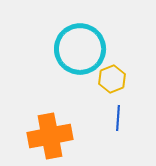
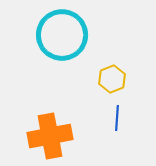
cyan circle: moved 18 px left, 14 px up
blue line: moved 1 px left
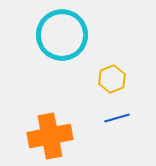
blue line: rotated 70 degrees clockwise
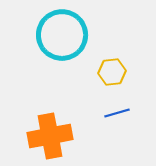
yellow hexagon: moved 7 px up; rotated 16 degrees clockwise
blue line: moved 5 px up
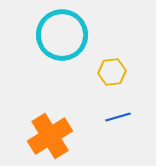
blue line: moved 1 px right, 4 px down
orange cross: rotated 21 degrees counterclockwise
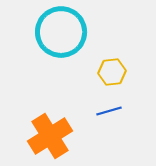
cyan circle: moved 1 px left, 3 px up
blue line: moved 9 px left, 6 px up
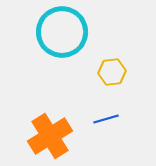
cyan circle: moved 1 px right
blue line: moved 3 px left, 8 px down
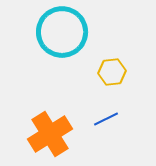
blue line: rotated 10 degrees counterclockwise
orange cross: moved 2 px up
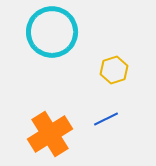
cyan circle: moved 10 px left
yellow hexagon: moved 2 px right, 2 px up; rotated 12 degrees counterclockwise
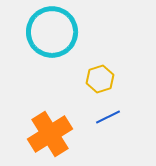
yellow hexagon: moved 14 px left, 9 px down
blue line: moved 2 px right, 2 px up
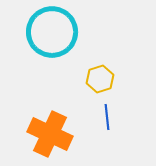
blue line: moved 1 px left; rotated 70 degrees counterclockwise
orange cross: rotated 33 degrees counterclockwise
